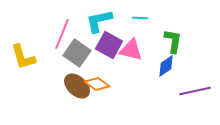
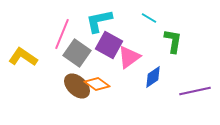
cyan line: moved 9 px right; rotated 28 degrees clockwise
pink triangle: moved 2 px left, 7 px down; rotated 50 degrees counterclockwise
yellow L-shape: rotated 140 degrees clockwise
blue diamond: moved 13 px left, 11 px down
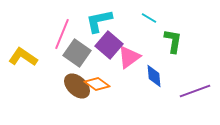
purple square: rotated 12 degrees clockwise
blue diamond: moved 1 px right, 1 px up; rotated 60 degrees counterclockwise
purple line: rotated 8 degrees counterclockwise
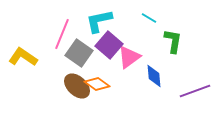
gray square: moved 2 px right
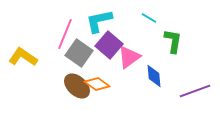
pink line: moved 3 px right
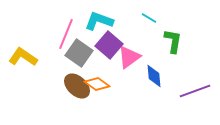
cyan L-shape: rotated 32 degrees clockwise
pink line: moved 1 px right
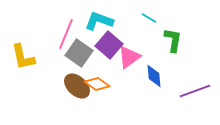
green L-shape: moved 1 px up
yellow L-shape: rotated 136 degrees counterclockwise
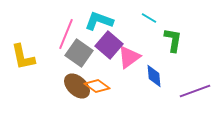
orange diamond: moved 2 px down
